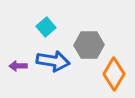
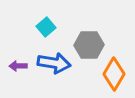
blue arrow: moved 1 px right, 2 px down
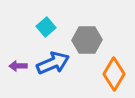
gray hexagon: moved 2 px left, 5 px up
blue arrow: moved 1 px left; rotated 32 degrees counterclockwise
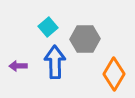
cyan square: moved 2 px right
gray hexagon: moved 2 px left, 1 px up
blue arrow: moved 2 px right, 1 px up; rotated 68 degrees counterclockwise
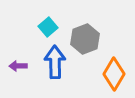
gray hexagon: rotated 20 degrees counterclockwise
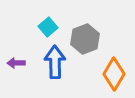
purple arrow: moved 2 px left, 3 px up
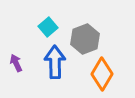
purple arrow: rotated 66 degrees clockwise
orange diamond: moved 12 px left
